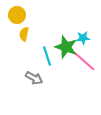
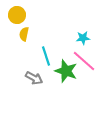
green star: moved 24 px down
cyan line: moved 1 px left
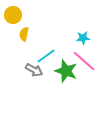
yellow circle: moved 4 px left
cyan line: rotated 72 degrees clockwise
gray arrow: moved 8 px up
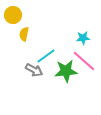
green star: rotated 25 degrees counterclockwise
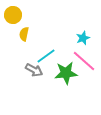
cyan star: rotated 16 degrees counterclockwise
green star: moved 2 px down
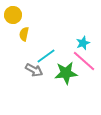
cyan star: moved 5 px down
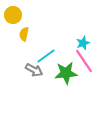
pink line: rotated 15 degrees clockwise
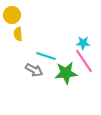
yellow circle: moved 1 px left
yellow semicircle: moved 6 px left; rotated 16 degrees counterclockwise
cyan star: rotated 24 degrees clockwise
cyan line: rotated 54 degrees clockwise
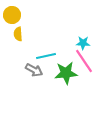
cyan line: rotated 30 degrees counterclockwise
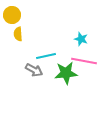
cyan star: moved 2 px left, 4 px up; rotated 16 degrees clockwise
pink line: rotated 45 degrees counterclockwise
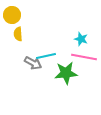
pink line: moved 4 px up
gray arrow: moved 1 px left, 7 px up
